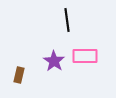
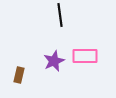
black line: moved 7 px left, 5 px up
purple star: rotated 15 degrees clockwise
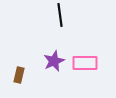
pink rectangle: moved 7 px down
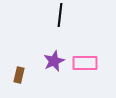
black line: rotated 15 degrees clockwise
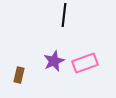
black line: moved 4 px right
pink rectangle: rotated 20 degrees counterclockwise
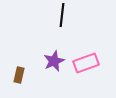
black line: moved 2 px left
pink rectangle: moved 1 px right
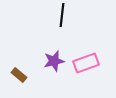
purple star: rotated 10 degrees clockwise
brown rectangle: rotated 63 degrees counterclockwise
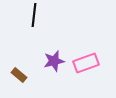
black line: moved 28 px left
